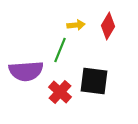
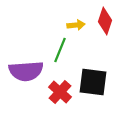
red diamond: moved 3 px left, 5 px up; rotated 12 degrees counterclockwise
black square: moved 1 px left, 1 px down
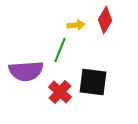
red diamond: moved 1 px up; rotated 12 degrees clockwise
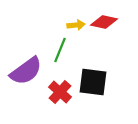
red diamond: moved 1 px left, 2 px down; rotated 72 degrees clockwise
purple semicircle: rotated 32 degrees counterclockwise
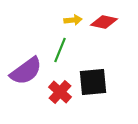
yellow arrow: moved 3 px left, 5 px up
black square: rotated 12 degrees counterclockwise
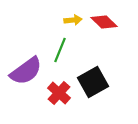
red diamond: rotated 32 degrees clockwise
black square: rotated 24 degrees counterclockwise
red cross: moved 1 px left, 1 px down
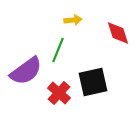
red diamond: moved 14 px right, 11 px down; rotated 28 degrees clockwise
green line: moved 2 px left
black square: rotated 16 degrees clockwise
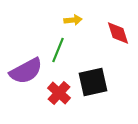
purple semicircle: rotated 8 degrees clockwise
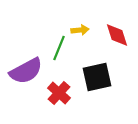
yellow arrow: moved 7 px right, 10 px down
red diamond: moved 1 px left, 2 px down
green line: moved 1 px right, 2 px up
black square: moved 4 px right, 5 px up
